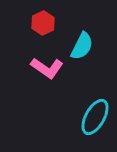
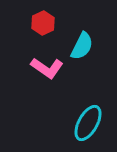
cyan ellipse: moved 7 px left, 6 px down
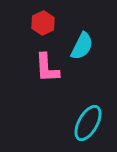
pink L-shape: rotated 52 degrees clockwise
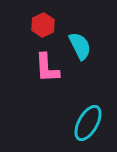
red hexagon: moved 2 px down
cyan semicircle: moved 2 px left; rotated 52 degrees counterclockwise
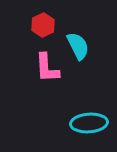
cyan semicircle: moved 2 px left
cyan ellipse: moved 1 px right; rotated 57 degrees clockwise
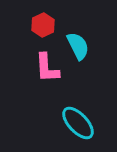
cyan ellipse: moved 11 px left; rotated 51 degrees clockwise
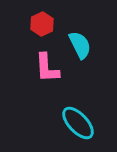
red hexagon: moved 1 px left, 1 px up
cyan semicircle: moved 2 px right, 1 px up
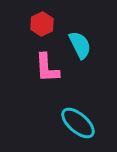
cyan ellipse: rotated 6 degrees counterclockwise
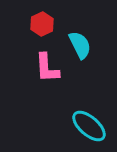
cyan ellipse: moved 11 px right, 3 px down
